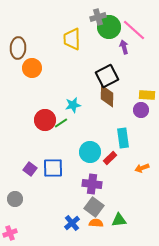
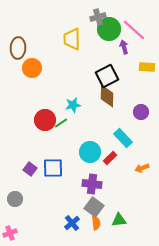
green circle: moved 2 px down
yellow rectangle: moved 28 px up
purple circle: moved 2 px down
cyan rectangle: rotated 36 degrees counterclockwise
orange semicircle: rotated 80 degrees clockwise
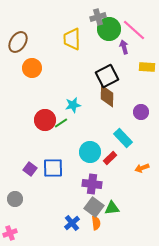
brown ellipse: moved 6 px up; rotated 30 degrees clockwise
green triangle: moved 7 px left, 12 px up
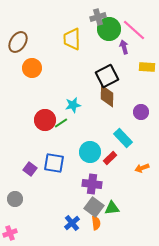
blue square: moved 1 px right, 5 px up; rotated 10 degrees clockwise
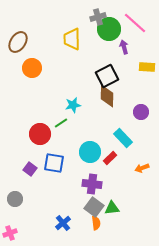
pink line: moved 1 px right, 7 px up
red circle: moved 5 px left, 14 px down
blue cross: moved 9 px left
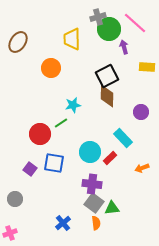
orange circle: moved 19 px right
gray square: moved 4 px up
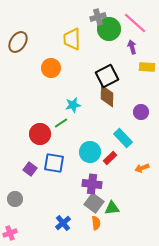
purple arrow: moved 8 px right
